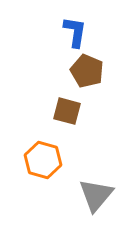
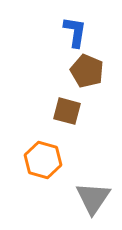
gray triangle: moved 3 px left, 3 px down; rotated 6 degrees counterclockwise
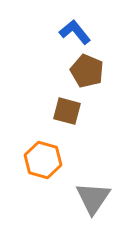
blue L-shape: rotated 48 degrees counterclockwise
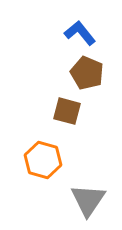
blue L-shape: moved 5 px right, 1 px down
brown pentagon: moved 2 px down
gray triangle: moved 5 px left, 2 px down
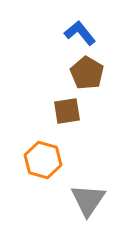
brown pentagon: rotated 8 degrees clockwise
brown square: rotated 24 degrees counterclockwise
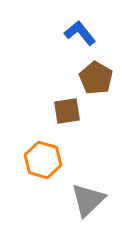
brown pentagon: moved 9 px right, 5 px down
gray triangle: rotated 12 degrees clockwise
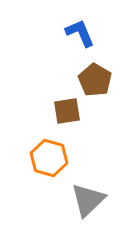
blue L-shape: rotated 16 degrees clockwise
brown pentagon: moved 1 px left, 2 px down
orange hexagon: moved 6 px right, 2 px up
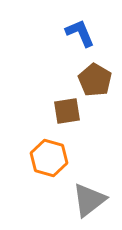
gray triangle: moved 1 px right; rotated 6 degrees clockwise
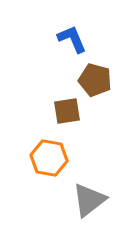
blue L-shape: moved 8 px left, 6 px down
brown pentagon: rotated 16 degrees counterclockwise
orange hexagon: rotated 6 degrees counterclockwise
